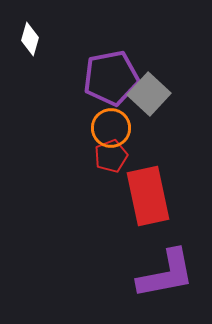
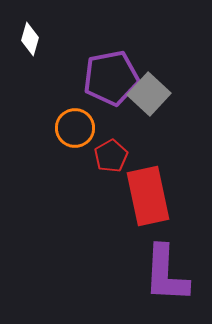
orange circle: moved 36 px left
red pentagon: rotated 8 degrees counterclockwise
purple L-shape: rotated 104 degrees clockwise
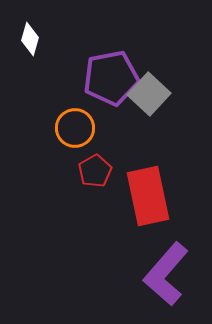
red pentagon: moved 16 px left, 15 px down
purple L-shape: rotated 38 degrees clockwise
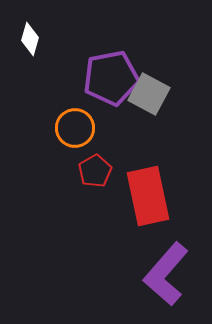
gray square: rotated 15 degrees counterclockwise
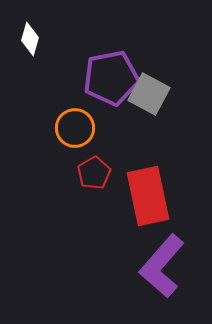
red pentagon: moved 1 px left, 2 px down
purple L-shape: moved 4 px left, 8 px up
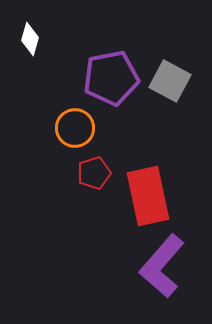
gray square: moved 21 px right, 13 px up
red pentagon: rotated 12 degrees clockwise
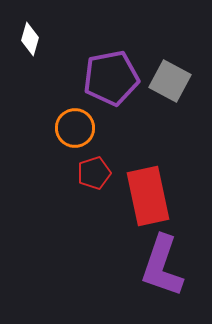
purple L-shape: rotated 22 degrees counterclockwise
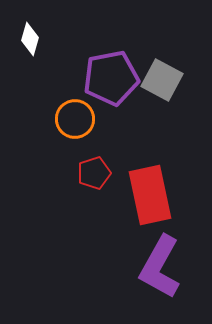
gray square: moved 8 px left, 1 px up
orange circle: moved 9 px up
red rectangle: moved 2 px right, 1 px up
purple L-shape: moved 2 px left, 1 px down; rotated 10 degrees clockwise
